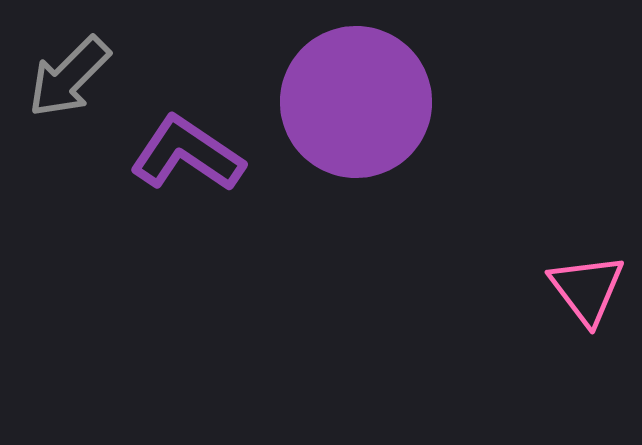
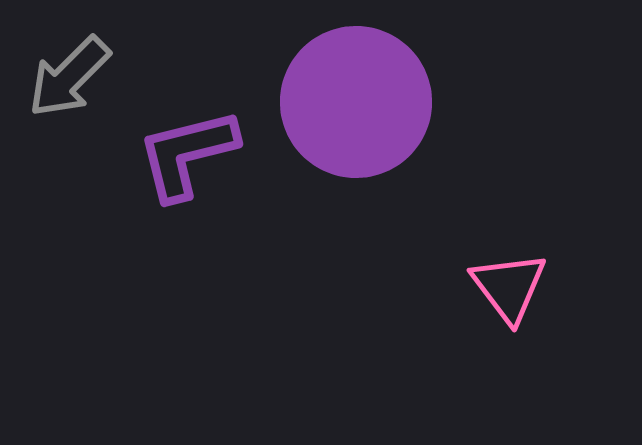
purple L-shape: rotated 48 degrees counterclockwise
pink triangle: moved 78 px left, 2 px up
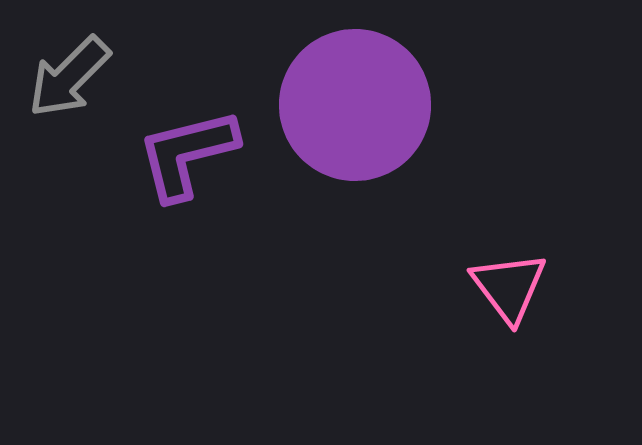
purple circle: moved 1 px left, 3 px down
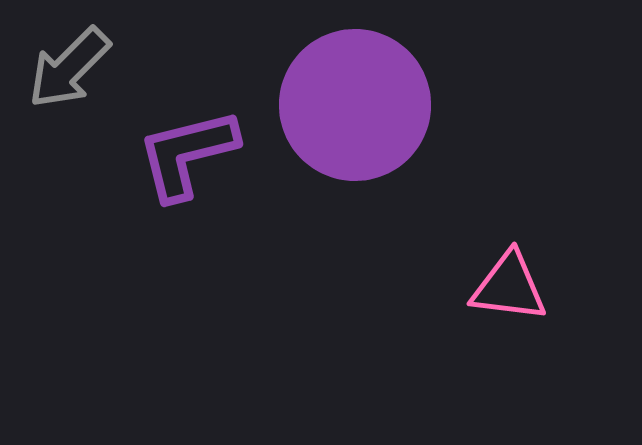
gray arrow: moved 9 px up
pink triangle: rotated 46 degrees counterclockwise
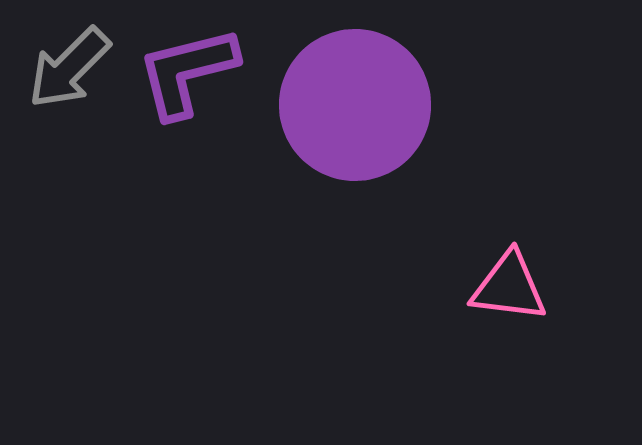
purple L-shape: moved 82 px up
